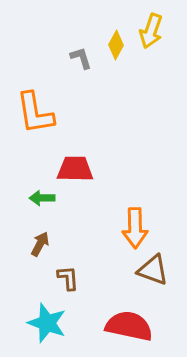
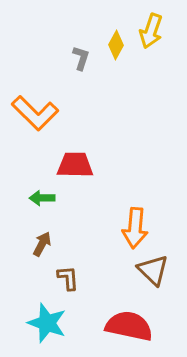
gray L-shape: rotated 35 degrees clockwise
orange L-shape: rotated 36 degrees counterclockwise
red trapezoid: moved 4 px up
orange arrow: rotated 6 degrees clockwise
brown arrow: moved 2 px right
brown triangle: rotated 24 degrees clockwise
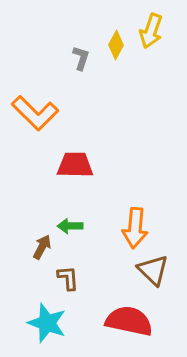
green arrow: moved 28 px right, 28 px down
brown arrow: moved 3 px down
red semicircle: moved 5 px up
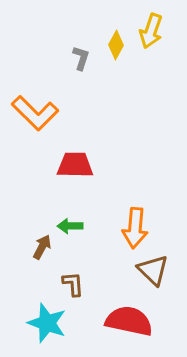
brown L-shape: moved 5 px right, 6 px down
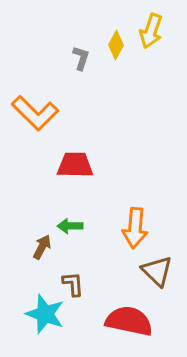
brown triangle: moved 4 px right, 1 px down
cyan star: moved 2 px left, 9 px up
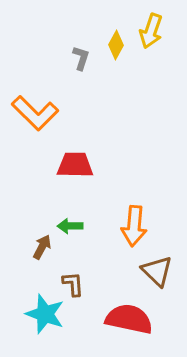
orange arrow: moved 1 px left, 2 px up
red semicircle: moved 2 px up
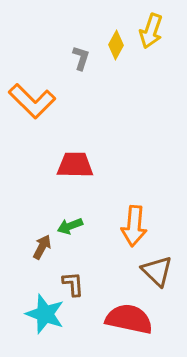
orange L-shape: moved 3 px left, 12 px up
green arrow: rotated 20 degrees counterclockwise
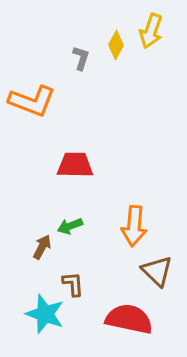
orange L-shape: rotated 24 degrees counterclockwise
